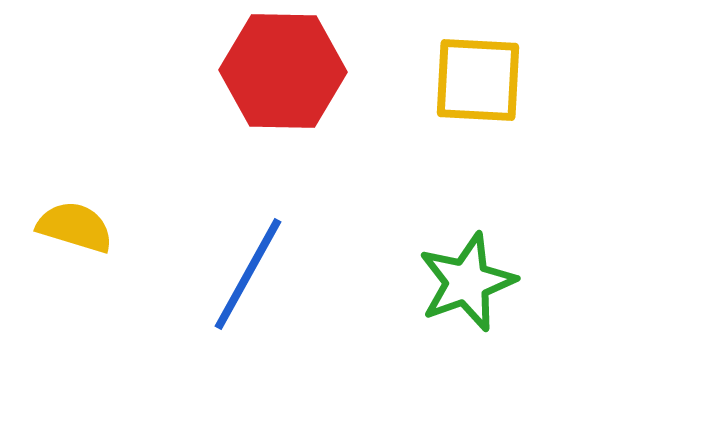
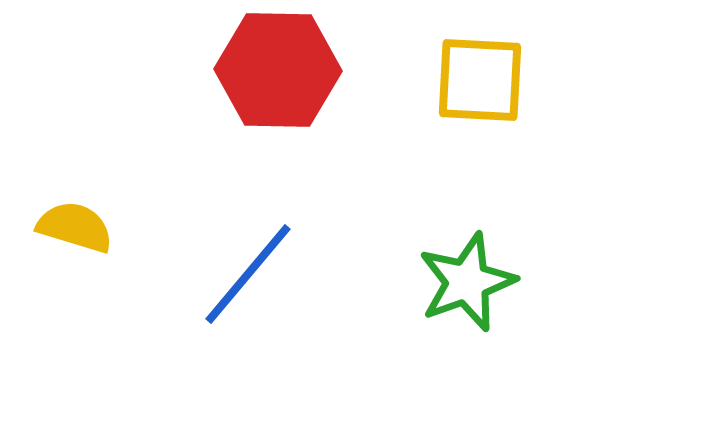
red hexagon: moved 5 px left, 1 px up
yellow square: moved 2 px right
blue line: rotated 11 degrees clockwise
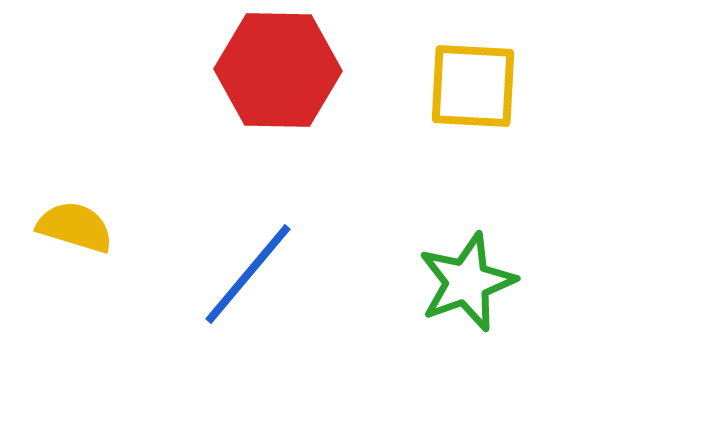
yellow square: moved 7 px left, 6 px down
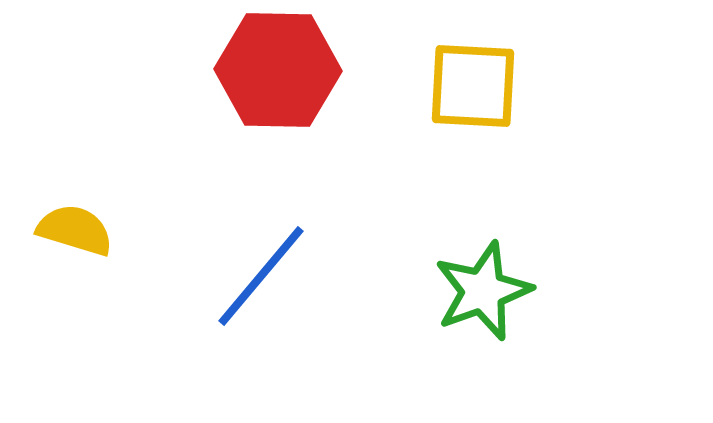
yellow semicircle: moved 3 px down
blue line: moved 13 px right, 2 px down
green star: moved 16 px right, 9 px down
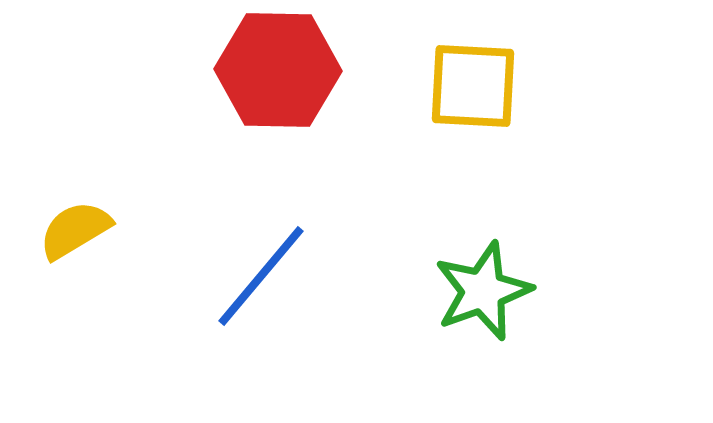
yellow semicircle: rotated 48 degrees counterclockwise
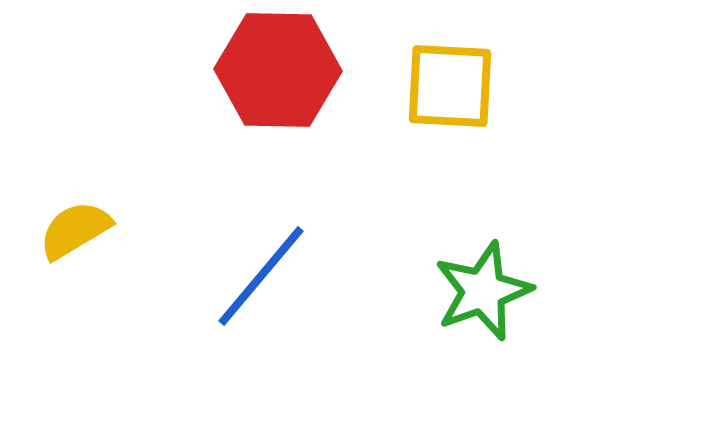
yellow square: moved 23 px left
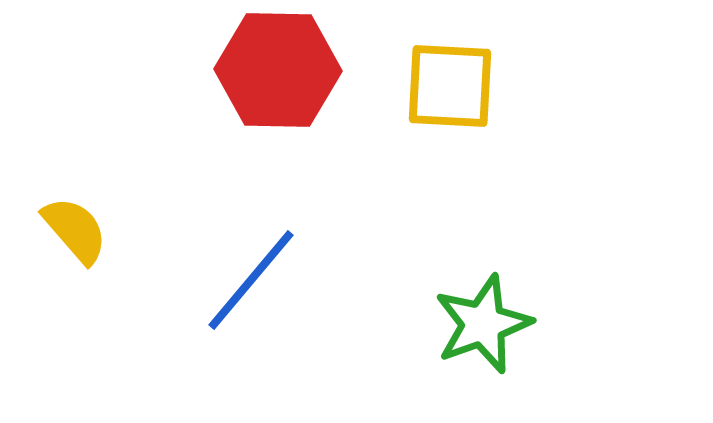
yellow semicircle: rotated 80 degrees clockwise
blue line: moved 10 px left, 4 px down
green star: moved 33 px down
